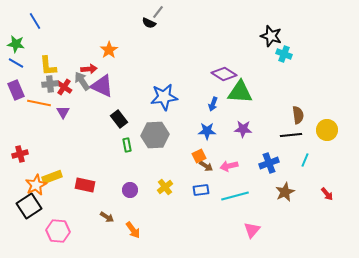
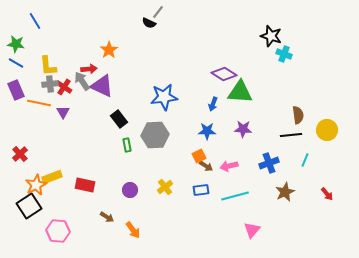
red cross at (20, 154): rotated 28 degrees counterclockwise
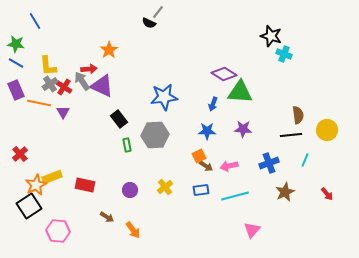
gray cross at (50, 84): rotated 28 degrees counterclockwise
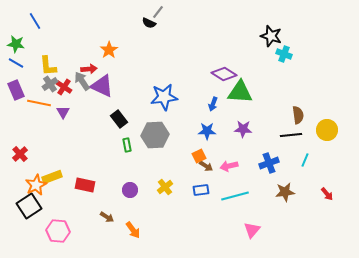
brown star at (285, 192): rotated 18 degrees clockwise
